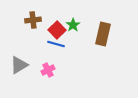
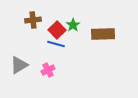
brown rectangle: rotated 75 degrees clockwise
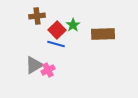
brown cross: moved 4 px right, 4 px up
gray triangle: moved 15 px right
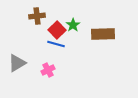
gray triangle: moved 17 px left, 2 px up
